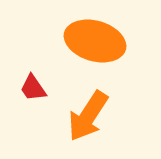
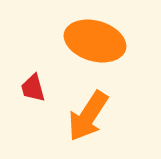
red trapezoid: rotated 20 degrees clockwise
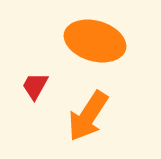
red trapezoid: moved 2 px right, 2 px up; rotated 44 degrees clockwise
